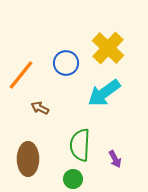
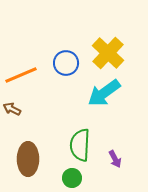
yellow cross: moved 5 px down
orange line: rotated 28 degrees clockwise
brown arrow: moved 28 px left, 1 px down
green circle: moved 1 px left, 1 px up
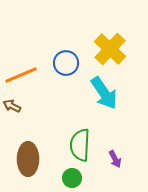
yellow cross: moved 2 px right, 4 px up
cyan arrow: rotated 88 degrees counterclockwise
brown arrow: moved 3 px up
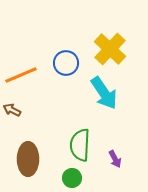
brown arrow: moved 4 px down
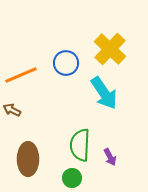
purple arrow: moved 5 px left, 2 px up
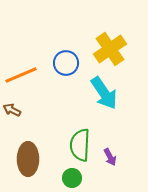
yellow cross: rotated 12 degrees clockwise
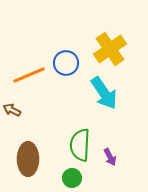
orange line: moved 8 px right
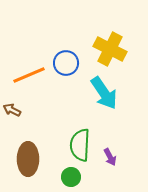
yellow cross: rotated 28 degrees counterclockwise
green circle: moved 1 px left, 1 px up
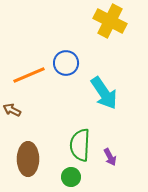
yellow cross: moved 28 px up
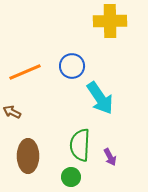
yellow cross: rotated 28 degrees counterclockwise
blue circle: moved 6 px right, 3 px down
orange line: moved 4 px left, 3 px up
cyan arrow: moved 4 px left, 5 px down
brown arrow: moved 2 px down
brown ellipse: moved 3 px up
